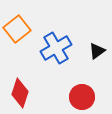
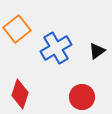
red diamond: moved 1 px down
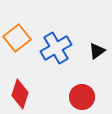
orange square: moved 9 px down
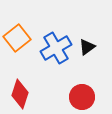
black triangle: moved 10 px left, 4 px up
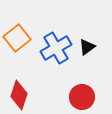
red diamond: moved 1 px left, 1 px down
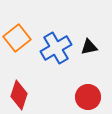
black triangle: moved 2 px right; rotated 24 degrees clockwise
red circle: moved 6 px right
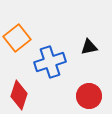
blue cross: moved 6 px left, 14 px down; rotated 12 degrees clockwise
red circle: moved 1 px right, 1 px up
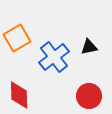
orange square: rotated 8 degrees clockwise
blue cross: moved 4 px right, 5 px up; rotated 20 degrees counterclockwise
red diamond: rotated 20 degrees counterclockwise
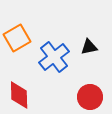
red circle: moved 1 px right, 1 px down
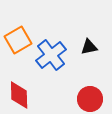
orange square: moved 1 px right, 2 px down
blue cross: moved 3 px left, 2 px up
red circle: moved 2 px down
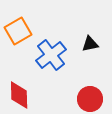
orange square: moved 9 px up
black triangle: moved 1 px right, 3 px up
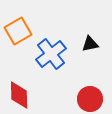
blue cross: moved 1 px up
